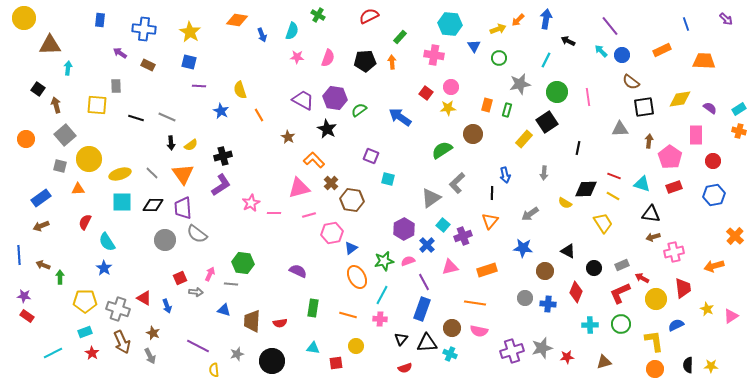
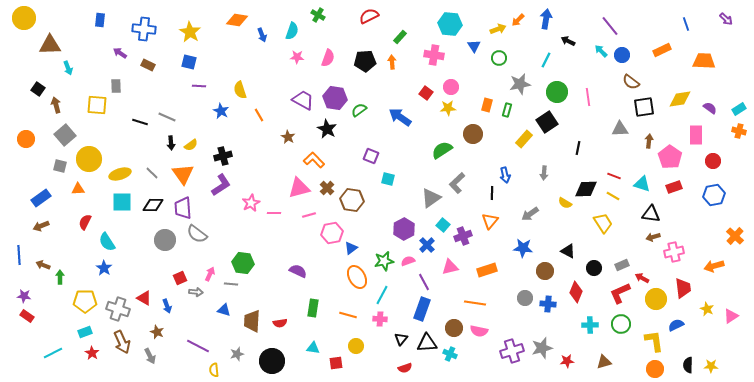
cyan arrow at (68, 68): rotated 152 degrees clockwise
black line at (136, 118): moved 4 px right, 4 px down
brown cross at (331, 183): moved 4 px left, 5 px down
brown circle at (452, 328): moved 2 px right
brown star at (153, 333): moved 4 px right, 1 px up
red star at (567, 357): moved 4 px down
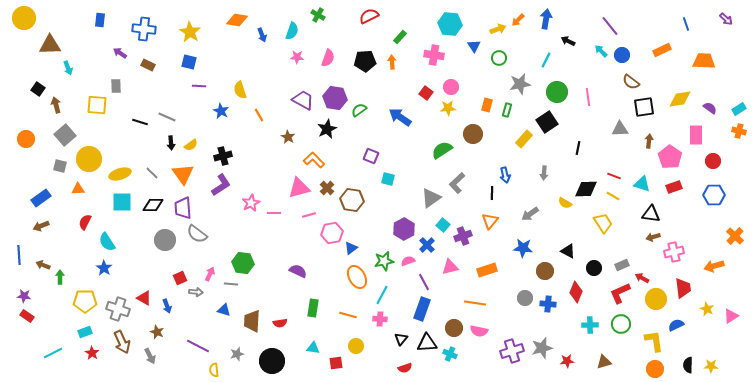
black star at (327, 129): rotated 18 degrees clockwise
blue hexagon at (714, 195): rotated 10 degrees clockwise
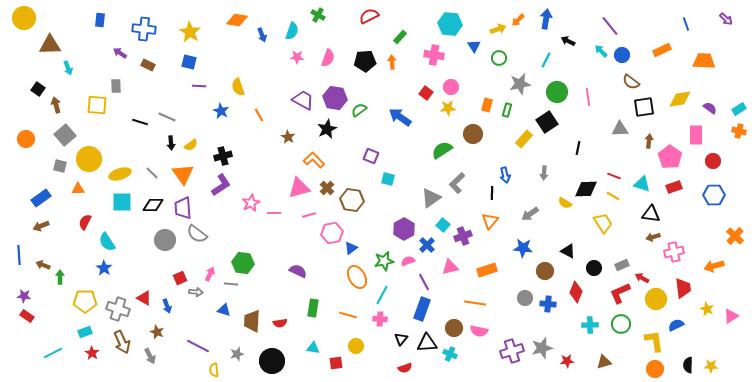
yellow semicircle at (240, 90): moved 2 px left, 3 px up
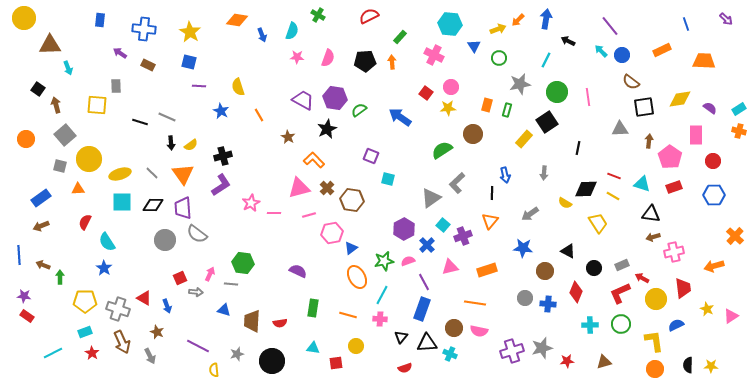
pink cross at (434, 55): rotated 18 degrees clockwise
yellow trapezoid at (603, 223): moved 5 px left
black triangle at (401, 339): moved 2 px up
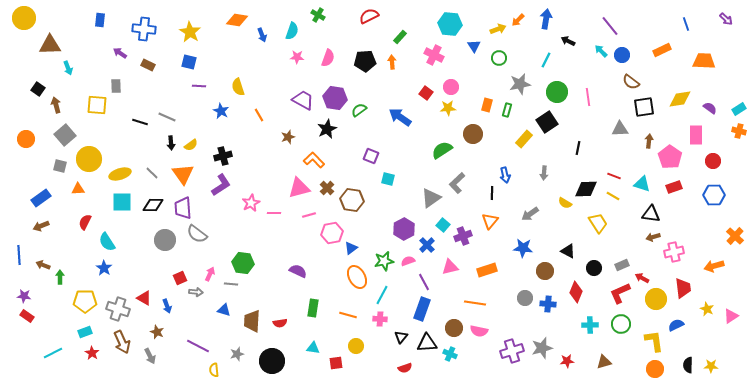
brown star at (288, 137): rotated 24 degrees clockwise
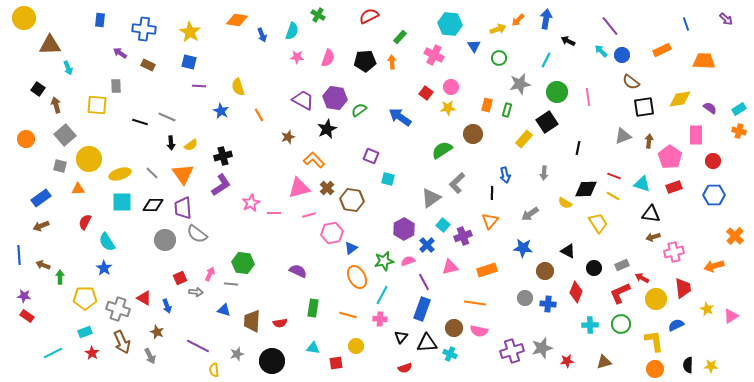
gray triangle at (620, 129): moved 3 px right, 7 px down; rotated 18 degrees counterclockwise
yellow pentagon at (85, 301): moved 3 px up
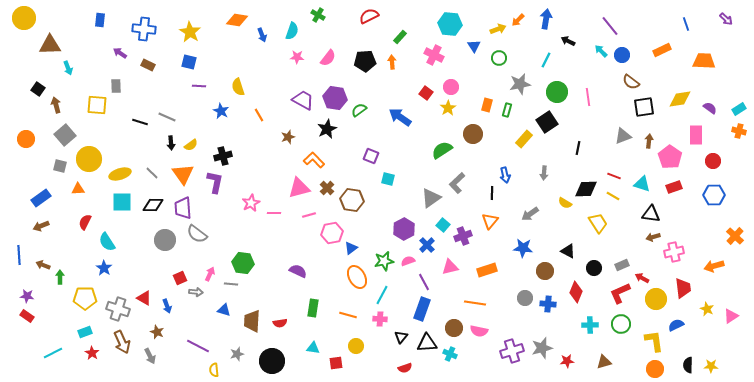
pink semicircle at (328, 58): rotated 18 degrees clockwise
yellow star at (448, 108): rotated 28 degrees counterclockwise
purple L-shape at (221, 185): moved 6 px left, 3 px up; rotated 45 degrees counterclockwise
purple star at (24, 296): moved 3 px right
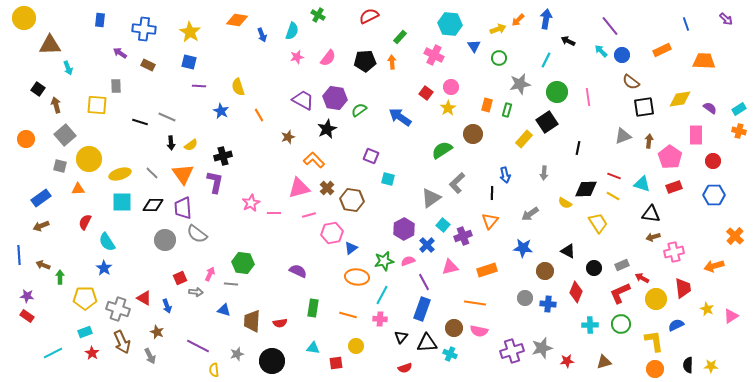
pink star at (297, 57): rotated 16 degrees counterclockwise
orange ellipse at (357, 277): rotated 55 degrees counterclockwise
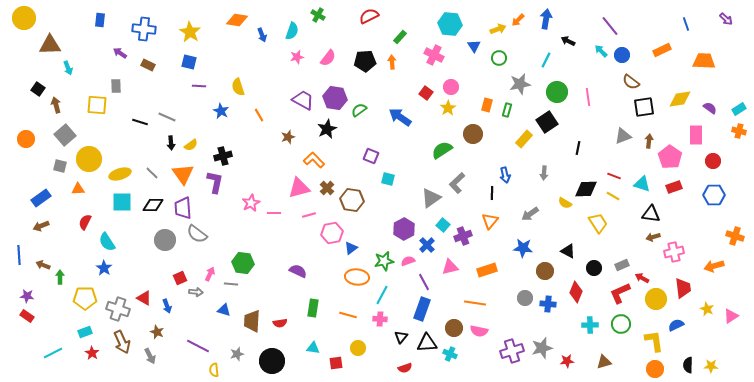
orange cross at (735, 236): rotated 24 degrees counterclockwise
yellow circle at (356, 346): moved 2 px right, 2 px down
